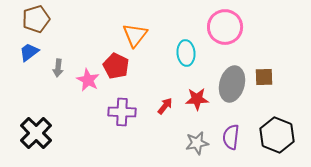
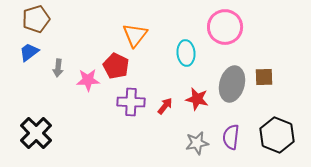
pink star: rotated 30 degrees counterclockwise
red star: rotated 15 degrees clockwise
purple cross: moved 9 px right, 10 px up
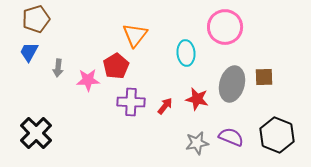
blue trapezoid: rotated 25 degrees counterclockwise
red pentagon: rotated 15 degrees clockwise
purple semicircle: rotated 105 degrees clockwise
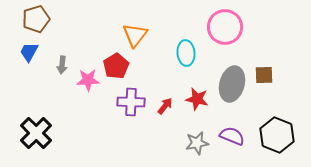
gray arrow: moved 4 px right, 3 px up
brown square: moved 2 px up
purple semicircle: moved 1 px right, 1 px up
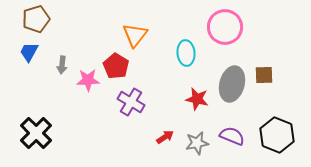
red pentagon: rotated 10 degrees counterclockwise
purple cross: rotated 28 degrees clockwise
red arrow: moved 31 px down; rotated 18 degrees clockwise
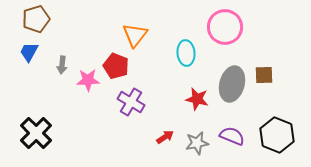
red pentagon: rotated 10 degrees counterclockwise
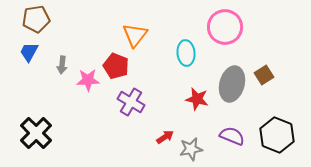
brown pentagon: rotated 8 degrees clockwise
brown square: rotated 30 degrees counterclockwise
gray star: moved 6 px left, 6 px down
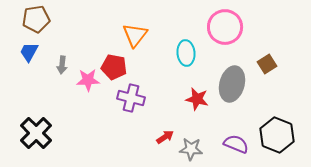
red pentagon: moved 2 px left, 1 px down; rotated 10 degrees counterclockwise
brown square: moved 3 px right, 11 px up
purple cross: moved 4 px up; rotated 16 degrees counterclockwise
purple semicircle: moved 4 px right, 8 px down
gray star: rotated 15 degrees clockwise
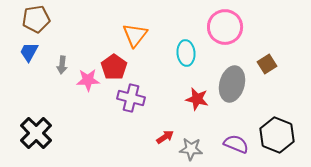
red pentagon: rotated 25 degrees clockwise
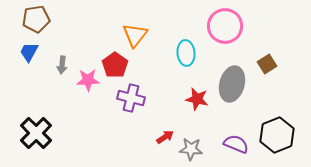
pink circle: moved 1 px up
red pentagon: moved 1 px right, 2 px up
black hexagon: rotated 16 degrees clockwise
